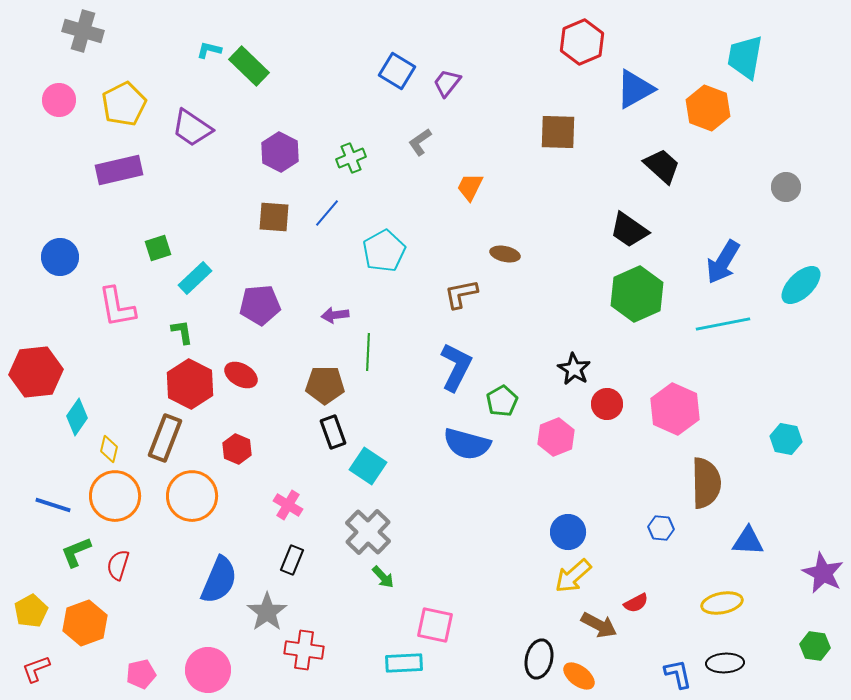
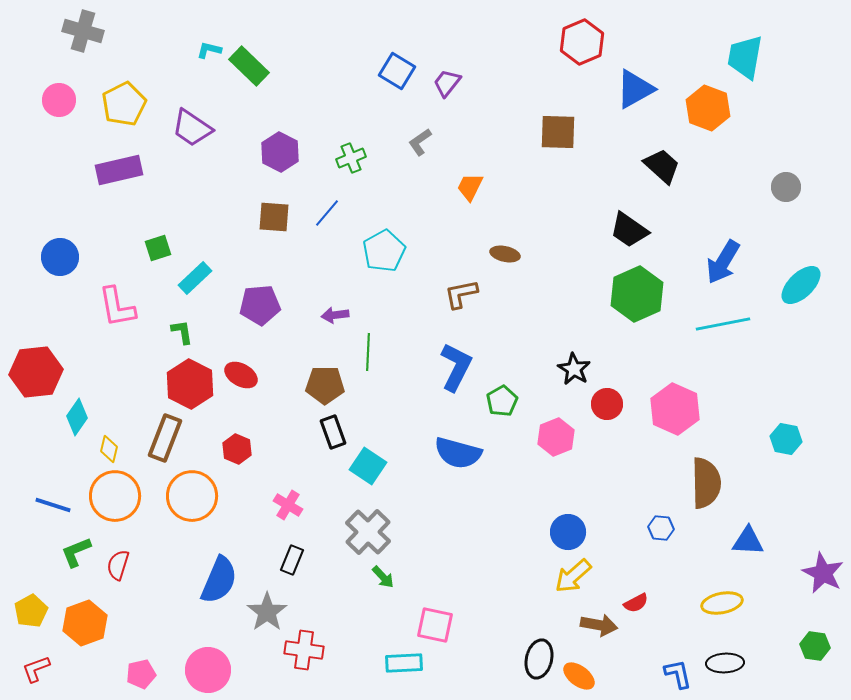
blue semicircle at (467, 444): moved 9 px left, 9 px down
brown arrow at (599, 625): rotated 18 degrees counterclockwise
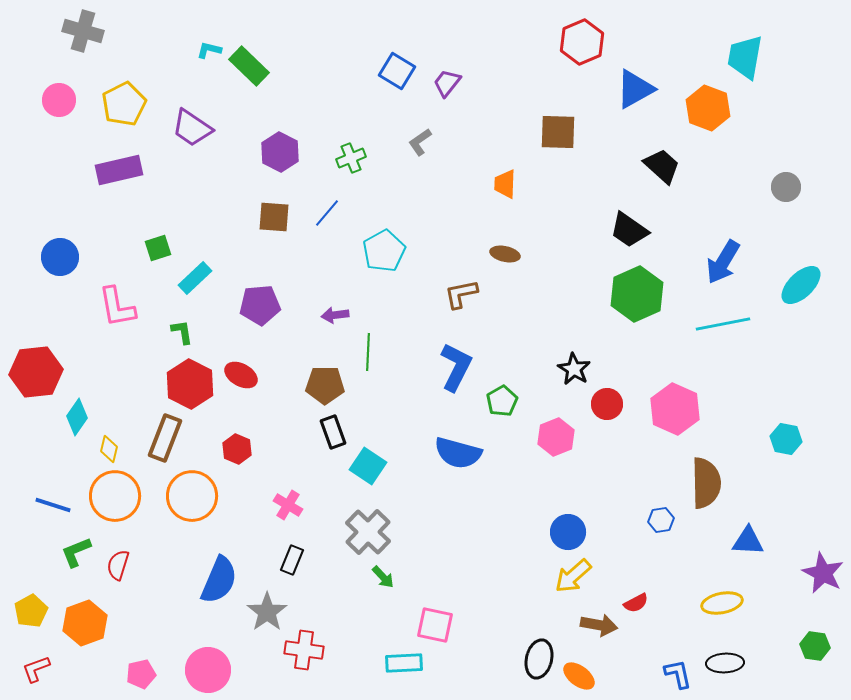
orange trapezoid at (470, 187): moved 35 px right, 3 px up; rotated 24 degrees counterclockwise
blue hexagon at (661, 528): moved 8 px up; rotated 15 degrees counterclockwise
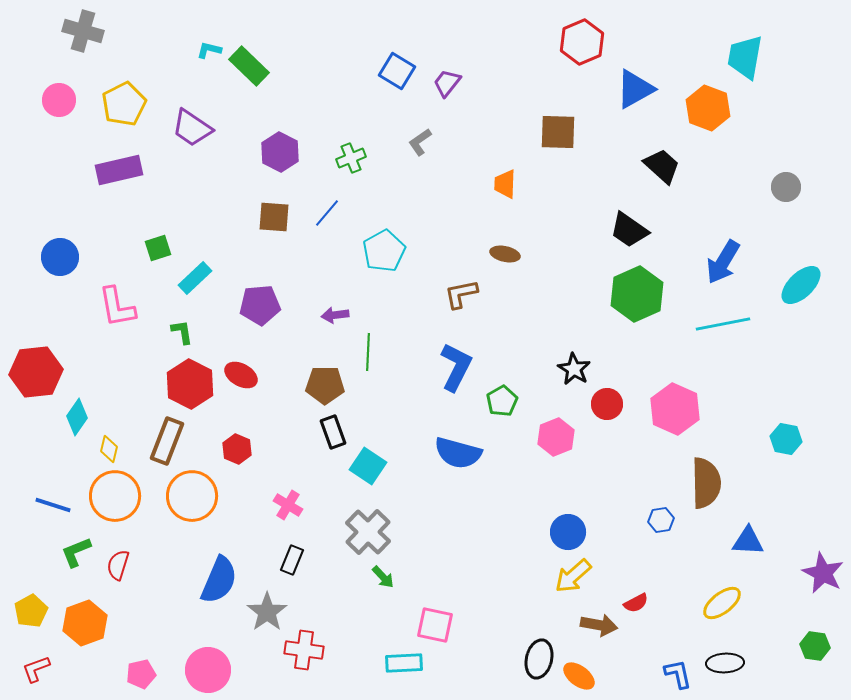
brown rectangle at (165, 438): moved 2 px right, 3 px down
yellow ellipse at (722, 603): rotated 27 degrees counterclockwise
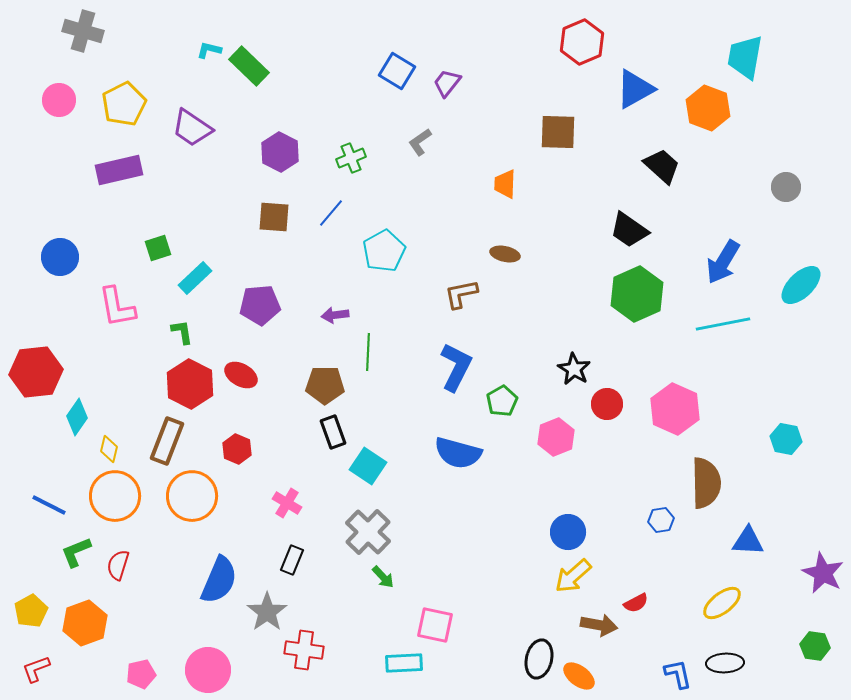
blue line at (327, 213): moved 4 px right
blue line at (53, 505): moved 4 px left; rotated 9 degrees clockwise
pink cross at (288, 505): moved 1 px left, 2 px up
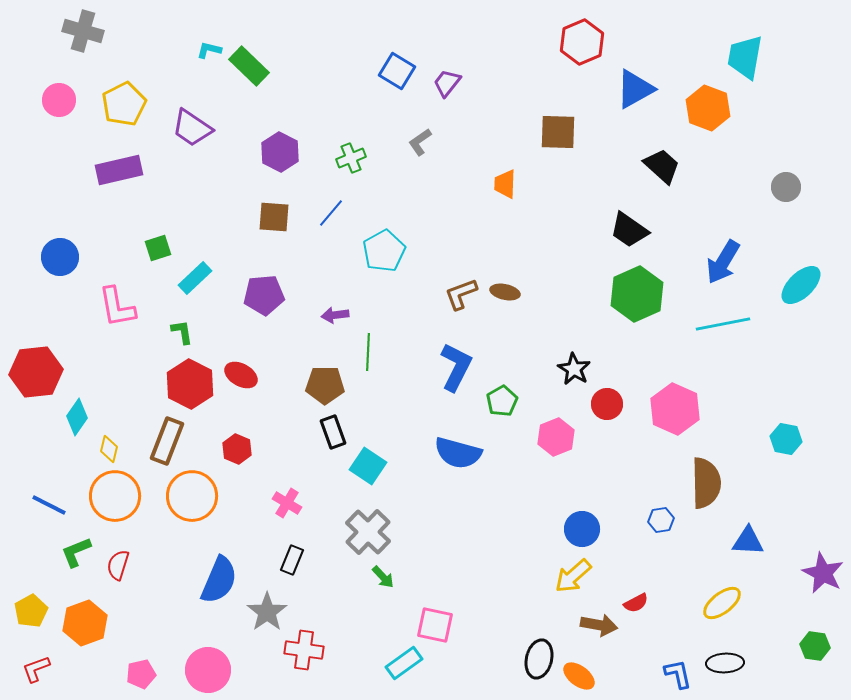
brown ellipse at (505, 254): moved 38 px down
brown L-shape at (461, 294): rotated 9 degrees counterclockwise
purple pentagon at (260, 305): moved 4 px right, 10 px up
blue circle at (568, 532): moved 14 px right, 3 px up
cyan rectangle at (404, 663): rotated 33 degrees counterclockwise
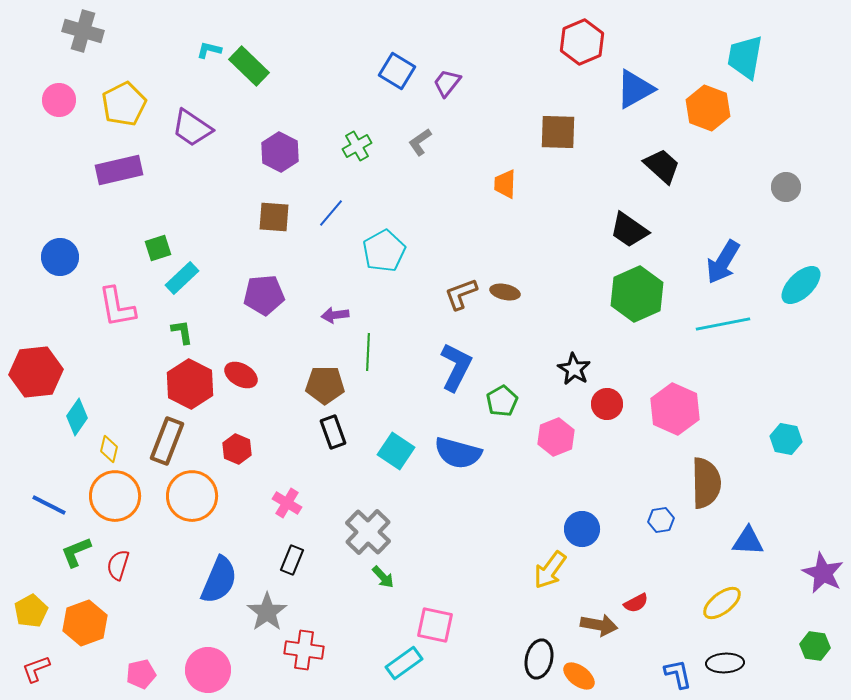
green cross at (351, 158): moved 6 px right, 12 px up; rotated 8 degrees counterclockwise
cyan rectangle at (195, 278): moved 13 px left
cyan square at (368, 466): moved 28 px right, 15 px up
yellow arrow at (573, 576): moved 23 px left, 6 px up; rotated 12 degrees counterclockwise
